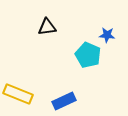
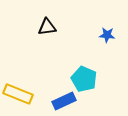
cyan pentagon: moved 4 px left, 24 px down
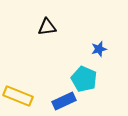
blue star: moved 8 px left, 14 px down; rotated 21 degrees counterclockwise
yellow rectangle: moved 2 px down
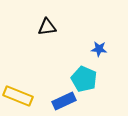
blue star: rotated 21 degrees clockwise
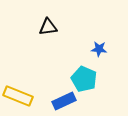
black triangle: moved 1 px right
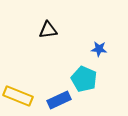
black triangle: moved 3 px down
blue rectangle: moved 5 px left, 1 px up
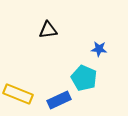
cyan pentagon: moved 1 px up
yellow rectangle: moved 2 px up
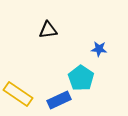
cyan pentagon: moved 3 px left; rotated 10 degrees clockwise
yellow rectangle: rotated 12 degrees clockwise
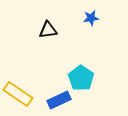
blue star: moved 8 px left, 31 px up; rotated 14 degrees counterclockwise
